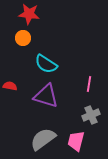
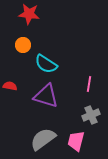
orange circle: moved 7 px down
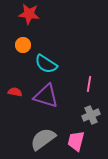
red semicircle: moved 5 px right, 6 px down
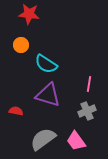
orange circle: moved 2 px left
red semicircle: moved 1 px right, 19 px down
purple triangle: moved 2 px right, 1 px up
gray cross: moved 4 px left, 4 px up
pink trapezoid: rotated 50 degrees counterclockwise
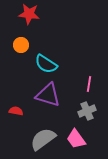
pink trapezoid: moved 2 px up
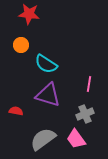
gray cross: moved 2 px left, 3 px down
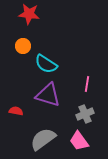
orange circle: moved 2 px right, 1 px down
pink line: moved 2 px left
pink trapezoid: moved 3 px right, 2 px down
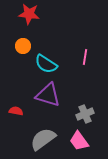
pink line: moved 2 px left, 27 px up
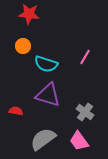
pink line: rotated 21 degrees clockwise
cyan semicircle: rotated 15 degrees counterclockwise
gray cross: moved 2 px up; rotated 30 degrees counterclockwise
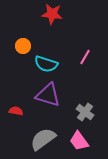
red star: moved 23 px right
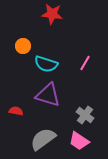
pink line: moved 6 px down
gray cross: moved 3 px down
pink trapezoid: rotated 20 degrees counterclockwise
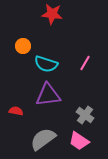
purple triangle: rotated 24 degrees counterclockwise
